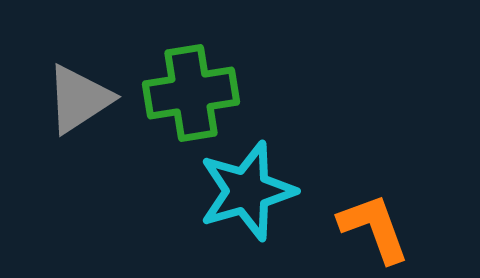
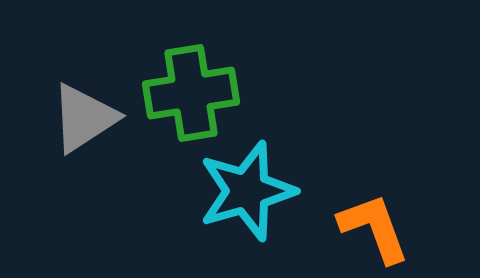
gray triangle: moved 5 px right, 19 px down
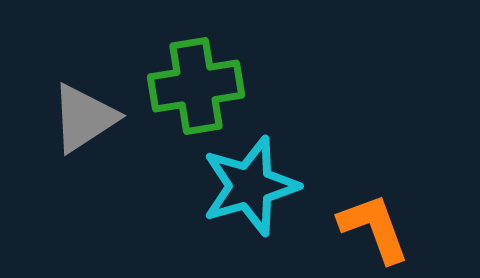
green cross: moved 5 px right, 7 px up
cyan star: moved 3 px right, 5 px up
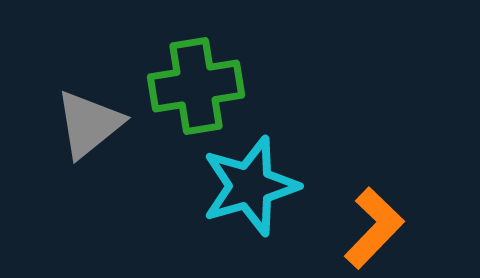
gray triangle: moved 5 px right, 6 px down; rotated 6 degrees counterclockwise
orange L-shape: rotated 64 degrees clockwise
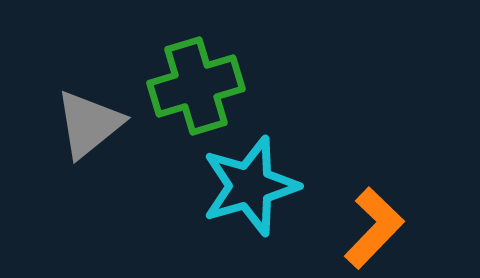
green cross: rotated 8 degrees counterclockwise
